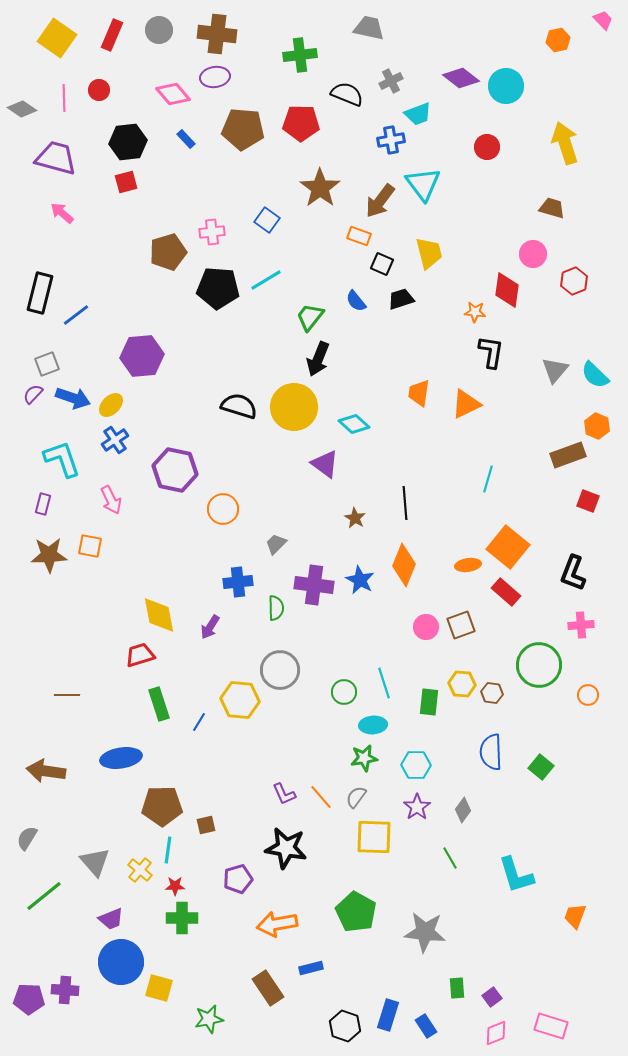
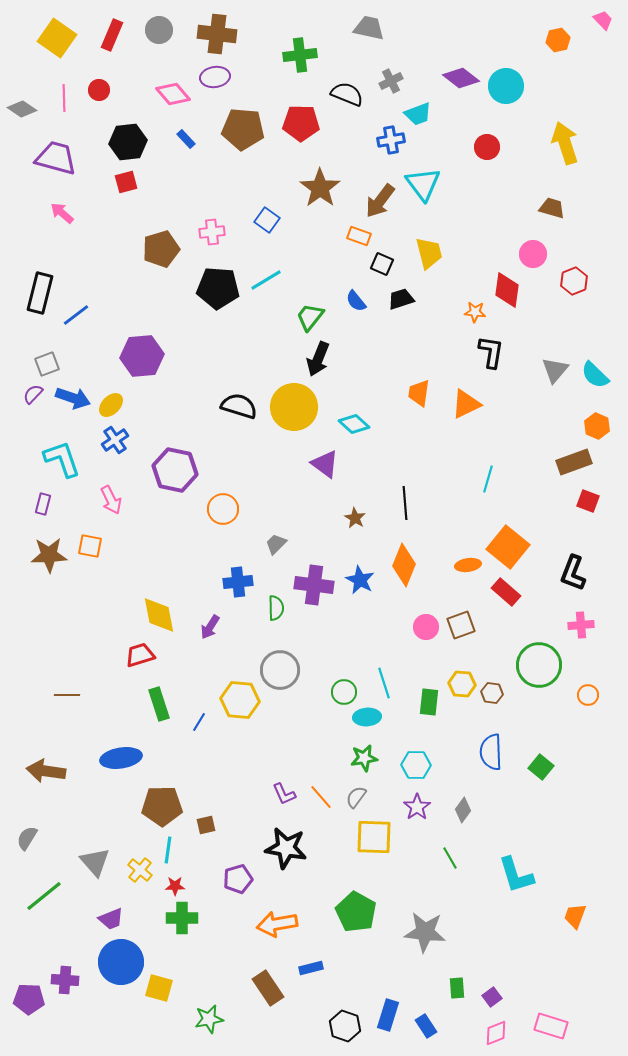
brown pentagon at (168, 252): moved 7 px left, 3 px up
brown rectangle at (568, 455): moved 6 px right, 7 px down
cyan ellipse at (373, 725): moved 6 px left, 8 px up
purple cross at (65, 990): moved 10 px up
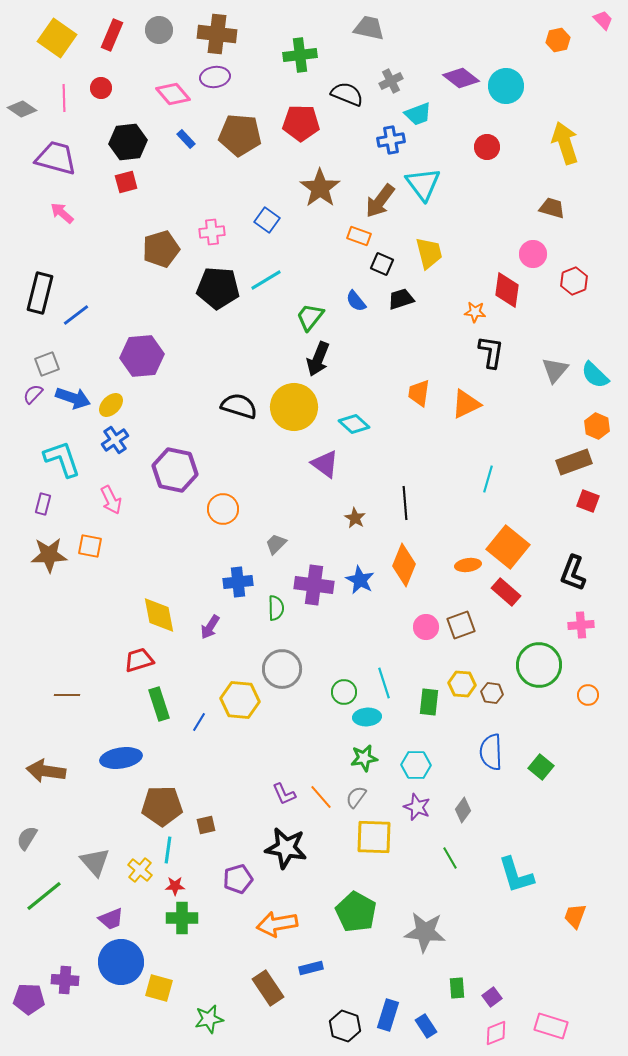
red circle at (99, 90): moved 2 px right, 2 px up
brown pentagon at (243, 129): moved 3 px left, 6 px down
red trapezoid at (140, 655): moved 1 px left, 5 px down
gray circle at (280, 670): moved 2 px right, 1 px up
purple star at (417, 807): rotated 16 degrees counterclockwise
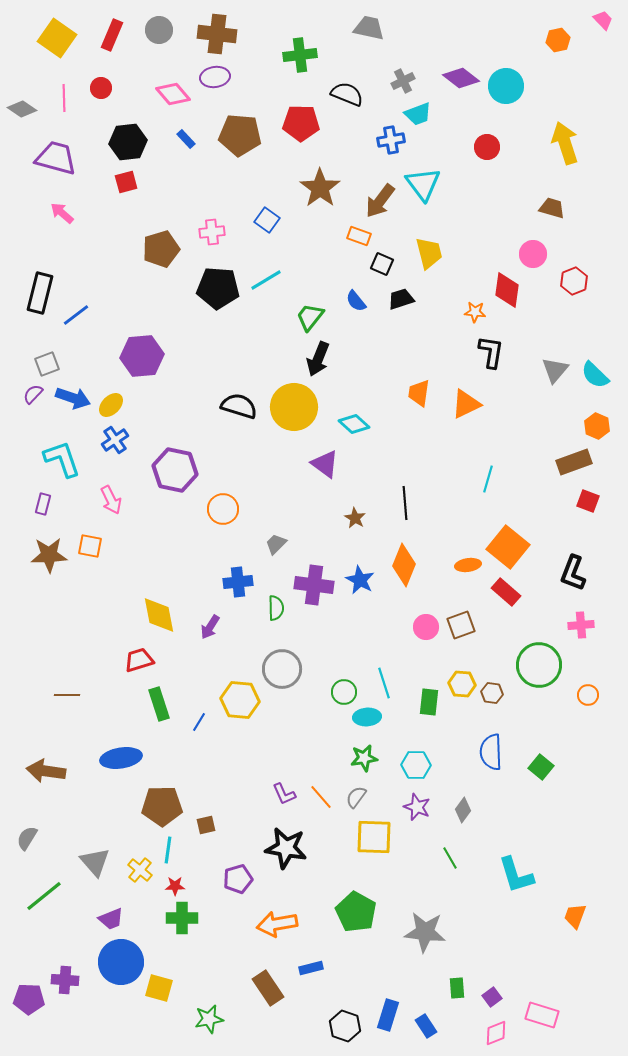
gray cross at (391, 81): moved 12 px right
pink rectangle at (551, 1026): moved 9 px left, 11 px up
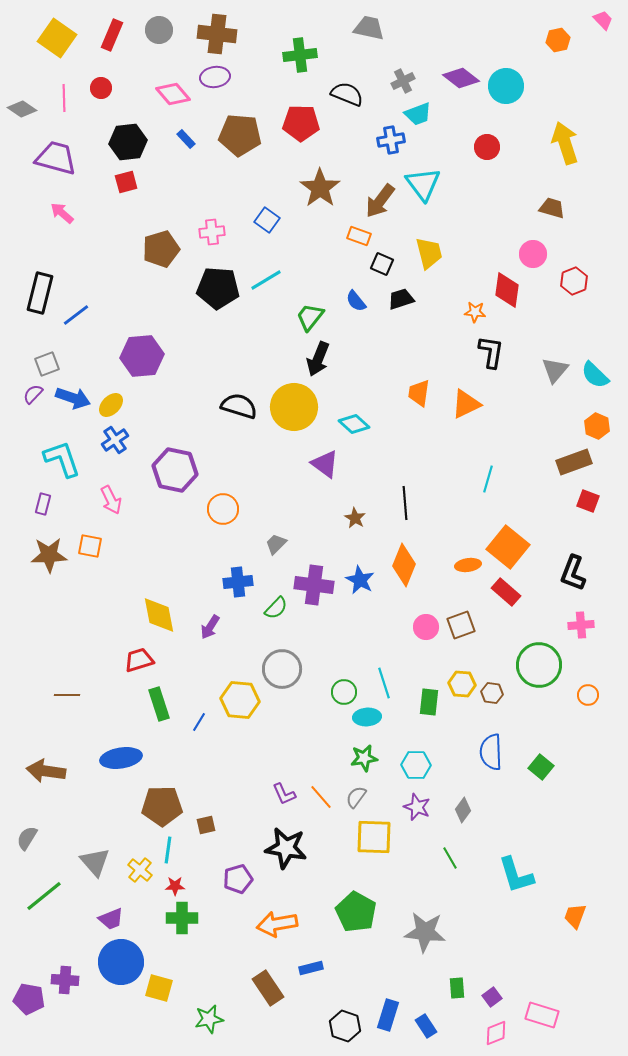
green semicircle at (276, 608): rotated 45 degrees clockwise
purple pentagon at (29, 999): rotated 8 degrees clockwise
